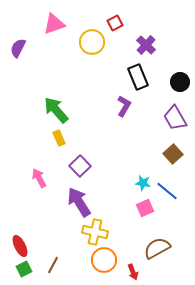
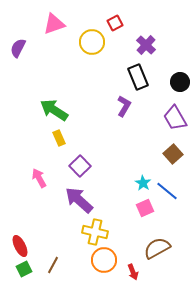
green arrow: moved 2 px left; rotated 16 degrees counterclockwise
cyan star: rotated 21 degrees clockwise
purple arrow: moved 2 px up; rotated 16 degrees counterclockwise
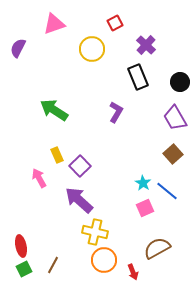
yellow circle: moved 7 px down
purple L-shape: moved 8 px left, 6 px down
yellow rectangle: moved 2 px left, 17 px down
red ellipse: moved 1 px right; rotated 15 degrees clockwise
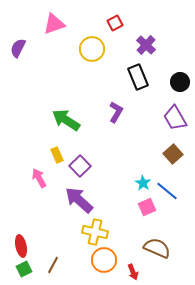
green arrow: moved 12 px right, 10 px down
pink square: moved 2 px right, 1 px up
brown semicircle: rotated 52 degrees clockwise
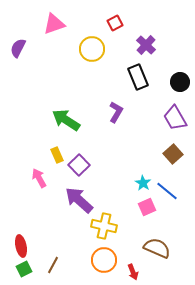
purple square: moved 1 px left, 1 px up
yellow cross: moved 9 px right, 6 px up
